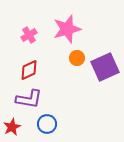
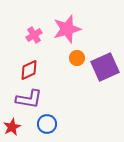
pink cross: moved 5 px right
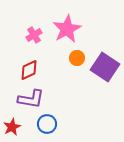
pink star: rotated 12 degrees counterclockwise
purple square: rotated 32 degrees counterclockwise
purple L-shape: moved 2 px right
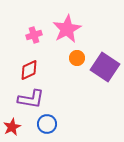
pink cross: rotated 14 degrees clockwise
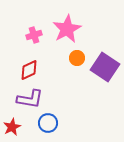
purple L-shape: moved 1 px left
blue circle: moved 1 px right, 1 px up
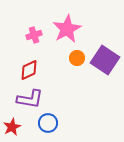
purple square: moved 7 px up
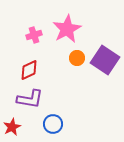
blue circle: moved 5 px right, 1 px down
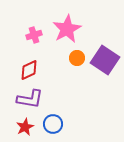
red star: moved 13 px right
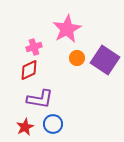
pink cross: moved 12 px down
purple L-shape: moved 10 px right
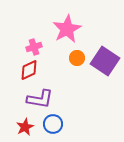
purple square: moved 1 px down
